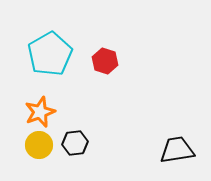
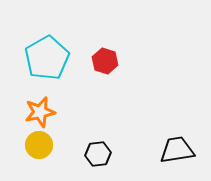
cyan pentagon: moved 3 px left, 4 px down
orange star: rotated 8 degrees clockwise
black hexagon: moved 23 px right, 11 px down
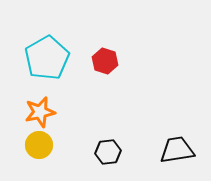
black hexagon: moved 10 px right, 2 px up
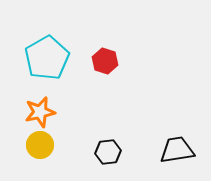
yellow circle: moved 1 px right
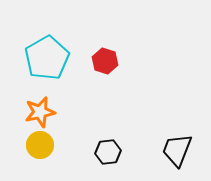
black trapezoid: rotated 60 degrees counterclockwise
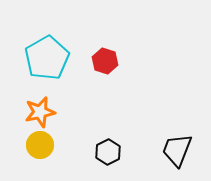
black hexagon: rotated 20 degrees counterclockwise
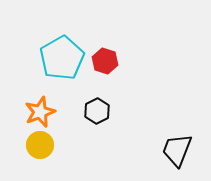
cyan pentagon: moved 15 px right
orange star: rotated 8 degrees counterclockwise
black hexagon: moved 11 px left, 41 px up
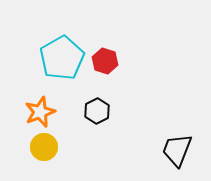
yellow circle: moved 4 px right, 2 px down
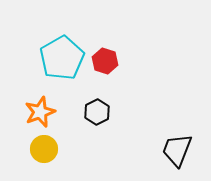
black hexagon: moved 1 px down
yellow circle: moved 2 px down
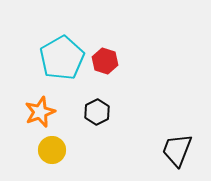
yellow circle: moved 8 px right, 1 px down
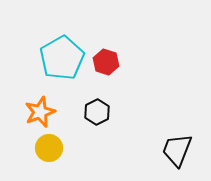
red hexagon: moved 1 px right, 1 px down
yellow circle: moved 3 px left, 2 px up
